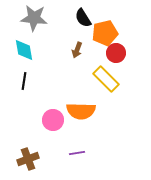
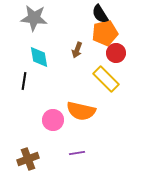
black semicircle: moved 17 px right, 4 px up
cyan diamond: moved 15 px right, 7 px down
orange semicircle: rotated 12 degrees clockwise
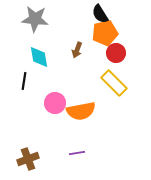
gray star: moved 1 px right, 1 px down
yellow rectangle: moved 8 px right, 4 px down
orange semicircle: rotated 24 degrees counterclockwise
pink circle: moved 2 px right, 17 px up
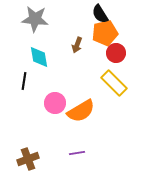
brown arrow: moved 5 px up
orange semicircle: rotated 20 degrees counterclockwise
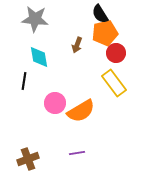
yellow rectangle: rotated 8 degrees clockwise
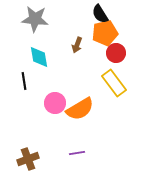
black line: rotated 18 degrees counterclockwise
orange semicircle: moved 1 px left, 2 px up
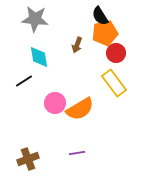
black semicircle: moved 2 px down
black line: rotated 66 degrees clockwise
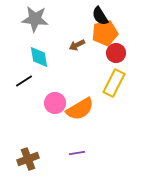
brown arrow: rotated 42 degrees clockwise
yellow rectangle: rotated 64 degrees clockwise
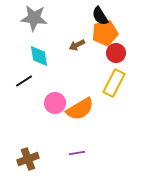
gray star: moved 1 px left, 1 px up
cyan diamond: moved 1 px up
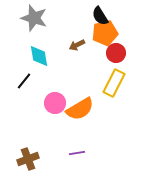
gray star: rotated 12 degrees clockwise
black line: rotated 18 degrees counterclockwise
